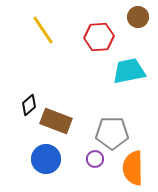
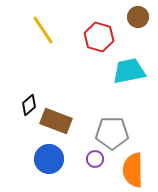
red hexagon: rotated 20 degrees clockwise
blue circle: moved 3 px right
orange semicircle: moved 2 px down
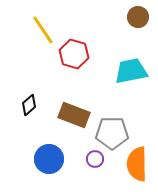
red hexagon: moved 25 px left, 17 px down
cyan trapezoid: moved 2 px right
brown rectangle: moved 18 px right, 6 px up
orange semicircle: moved 4 px right, 6 px up
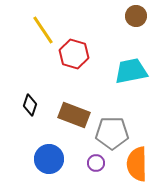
brown circle: moved 2 px left, 1 px up
black diamond: moved 1 px right; rotated 30 degrees counterclockwise
purple circle: moved 1 px right, 4 px down
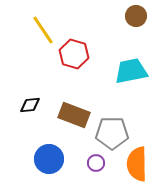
black diamond: rotated 65 degrees clockwise
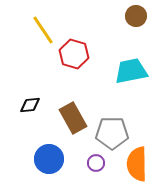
brown rectangle: moved 1 px left, 3 px down; rotated 40 degrees clockwise
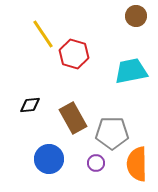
yellow line: moved 4 px down
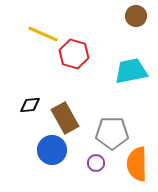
yellow line: rotated 32 degrees counterclockwise
brown rectangle: moved 8 px left
blue circle: moved 3 px right, 9 px up
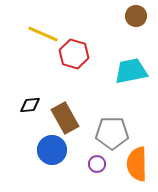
purple circle: moved 1 px right, 1 px down
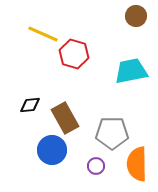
purple circle: moved 1 px left, 2 px down
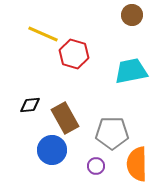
brown circle: moved 4 px left, 1 px up
